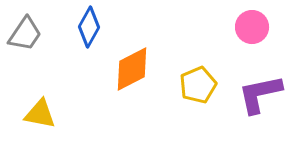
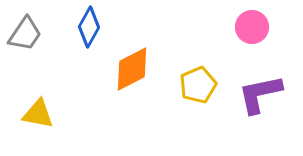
yellow triangle: moved 2 px left
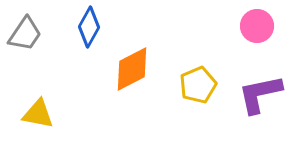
pink circle: moved 5 px right, 1 px up
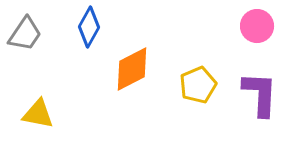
purple L-shape: rotated 105 degrees clockwise
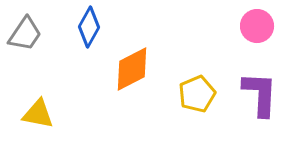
yellow pentagon: moved 1 px left, 9 px down
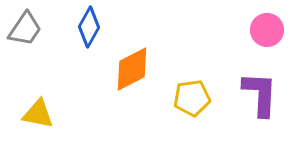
pink circle: moved 10 px right, 4 px down
gray trapezoid: moved 5 px up
yellow pentagon: moved 5 px left, 4 px down; rotated 15 degrees clockwise
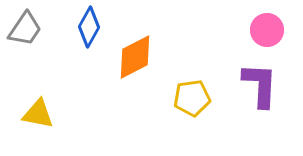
orange diamond: moved 3 px right, 12 px up
purple L-shape: moved 9 px up
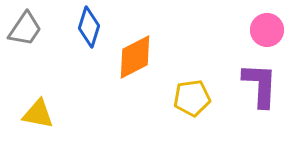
blue diamond: rotated 12 degrees counterclockwise
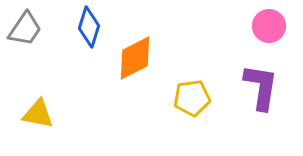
pink circle: moved 2 px right, 4 px up
orange diamond: moved 1 px down
purple L-shape: moved 1 px right, 2 px down; rotated 6 degrees clockwise
